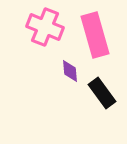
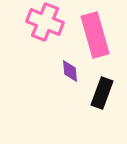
pink cross: moved 5 px up
black rectangle: rotated 56 degrees clockwise
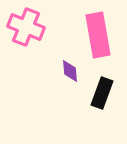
pink cross: moved 19 px left, 5 px down
pink rectangle: moved 3 px right; rotated 6 degrees clockwise
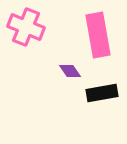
purple diamond: rotated 30 degrees counterclockwise
black rectangle: rotated 60 degrees clockwise
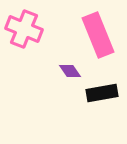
pink cross: moved 2 px left, 2 px down
pink rectangle: rotated 12 degrees counterclockwise
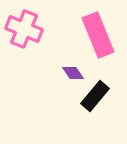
purple diamond: moved 3 px right, 2 px down
black rectangle: moved 7 px left, 3 px down; rotated 40 degrees counterclockwise
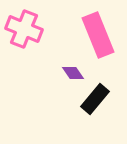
black rectangle: moved 3 px down
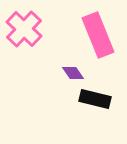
pink cross: rotated 21 degrees clockwise
black rectangle: rotated 64 degrees clockwise
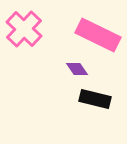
pink rectangle: rotated 42 degrees counterclockwise
purple diamond: moved 4 px right, 4 px up
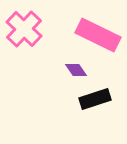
purple diamond: moved 1 px left, 1 px down
black rectangle: rotated 32 degrees counterclockwise
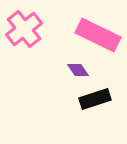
pink cross: rotated 9 degrees clockwise
purple diamond: moved 2 px right
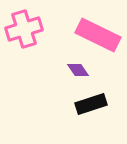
pink cross: rotated 21 degrees clockwise
black rectangle: moved 4 px left, 5 px down
